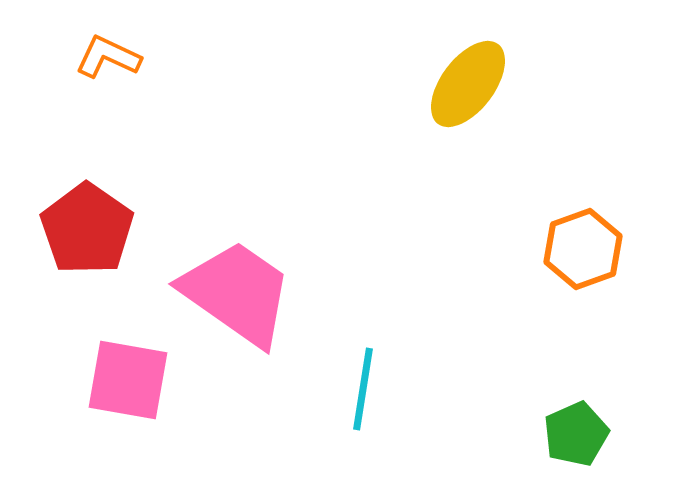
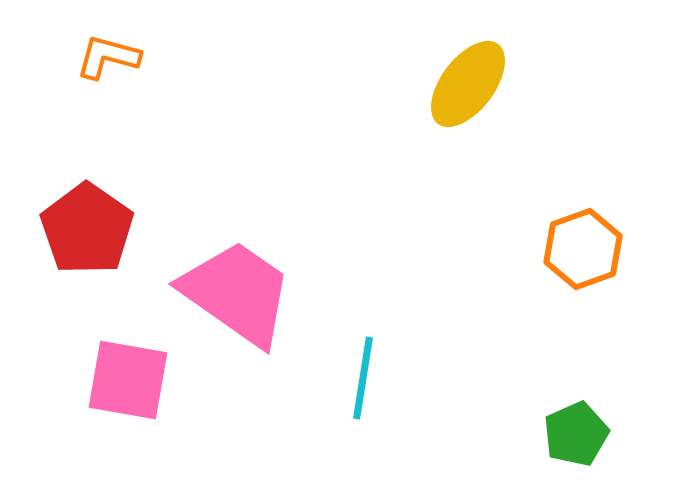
orange L-shape: rotated 10 degrees counterclockwise
cyan line: moved 11 px up
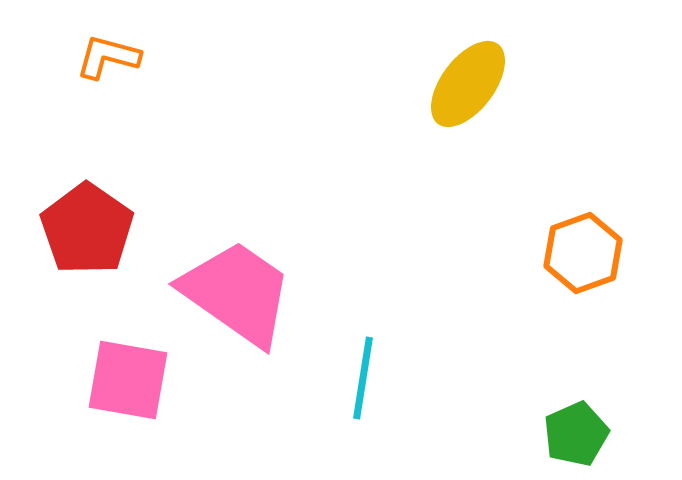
orange hexagon: moved 4 px down
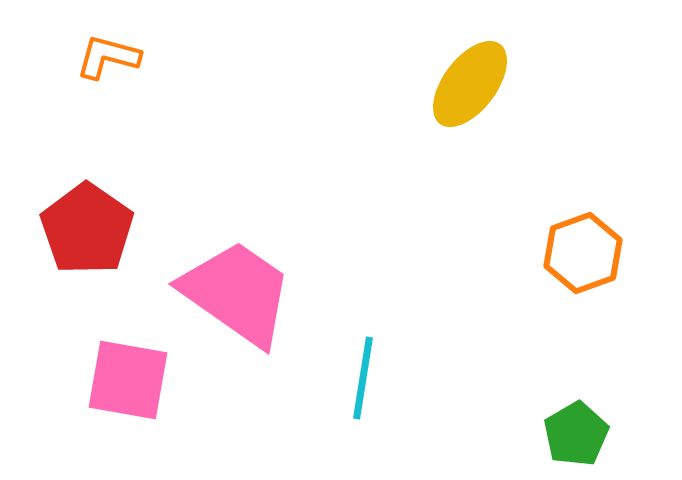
yellow ellipse: moved 2 px right
green pentagon: rotated 6 degrees counterclockwise
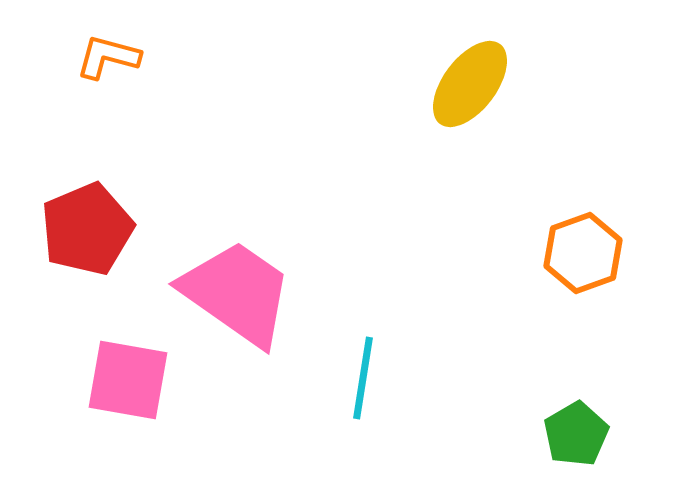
red pentagon: rotated 14 degrees clockwise
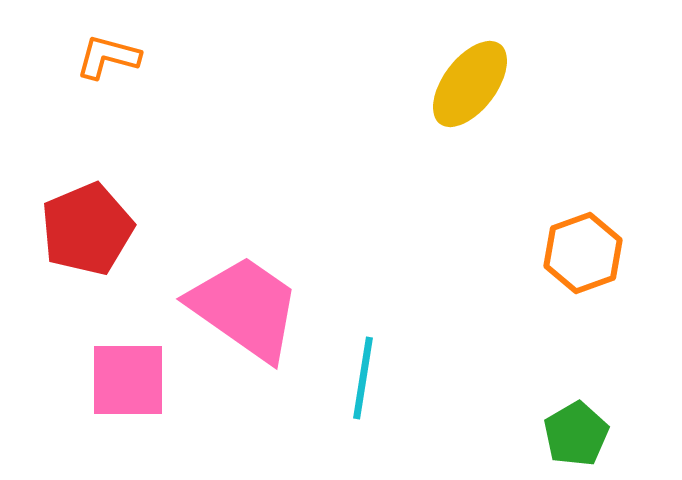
pink trapezoid: moved 8 px right, 15 px down
pink square: rotated 10 degrees counterclockwise
